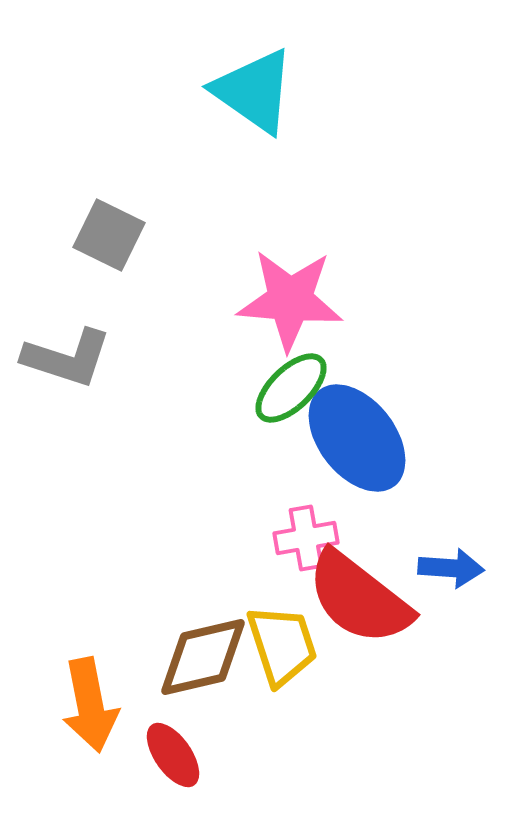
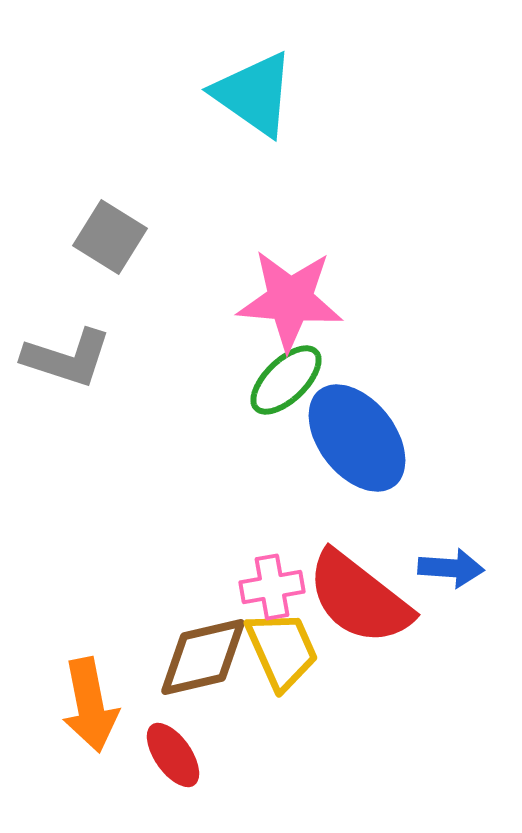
cyan triangle: moved 3 px down
gray square: moved 1 px right, 2 px down; rotated 6 degrees clockwise
green ellipse: moved 5 px left, 8 px up
pink cross: moved 34 px left, 49 px down
yellow trapezoid: moved 5 px down; rotated 6 degrees counterclockwise
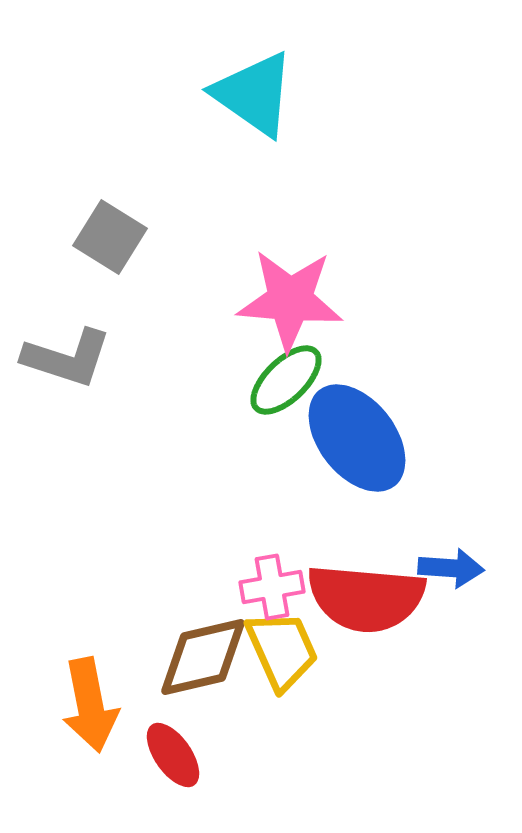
red semicircle: moved 7 px right; rotated 33 degrees counterclockwise
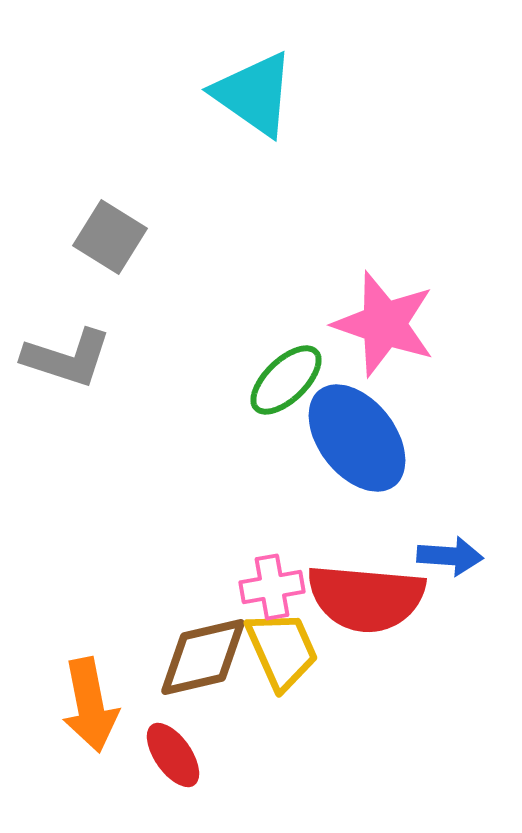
pink star: moved 94 px right, 24 px down; rotated 14 degrees clockwise
blue arrow: moved 1 px left, 12 px up
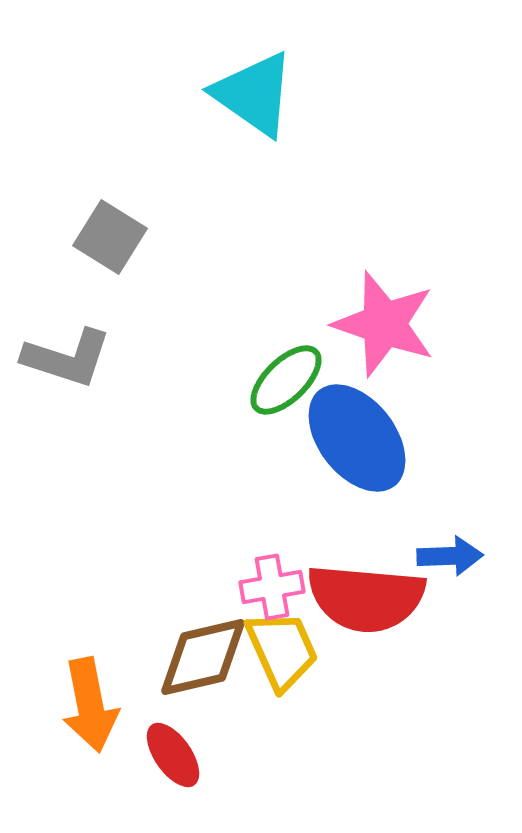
blue arrow: rotated 6 degrees counterclockwise
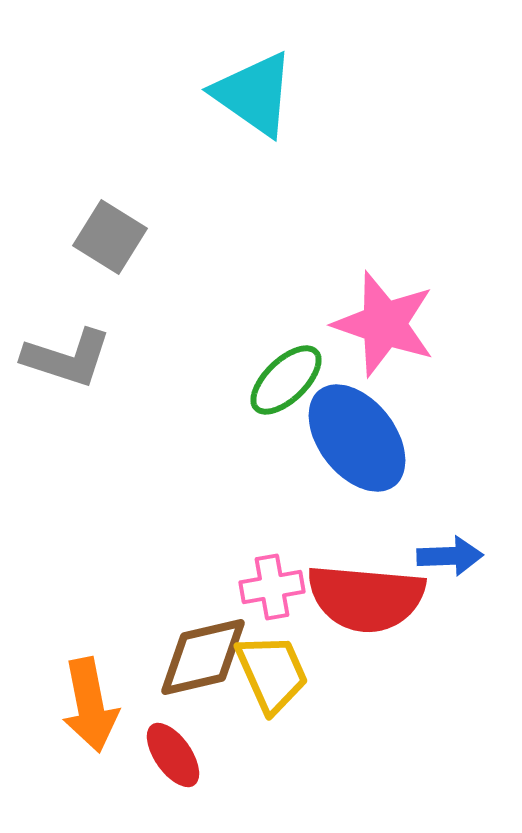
yellow trapezoid: moved 10 px left, 23 px down
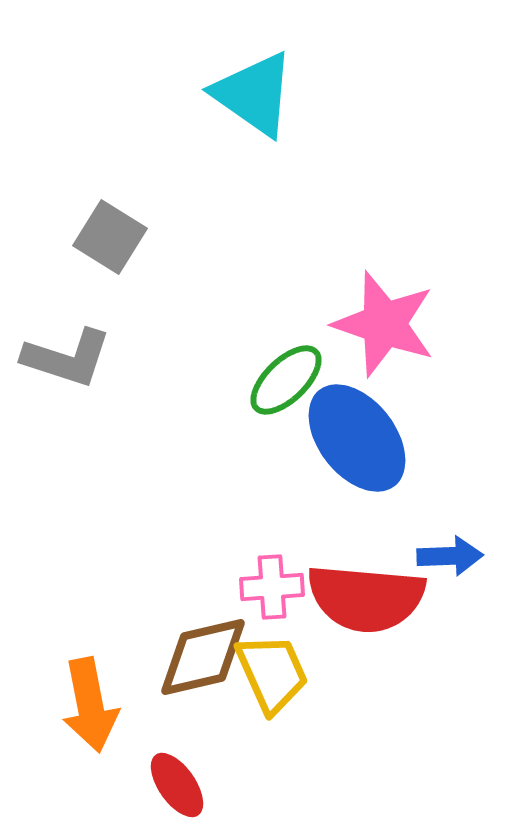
pink cross: rotated 6 degrees clockwise
red ellipse: moved 4 px right, 30 px down
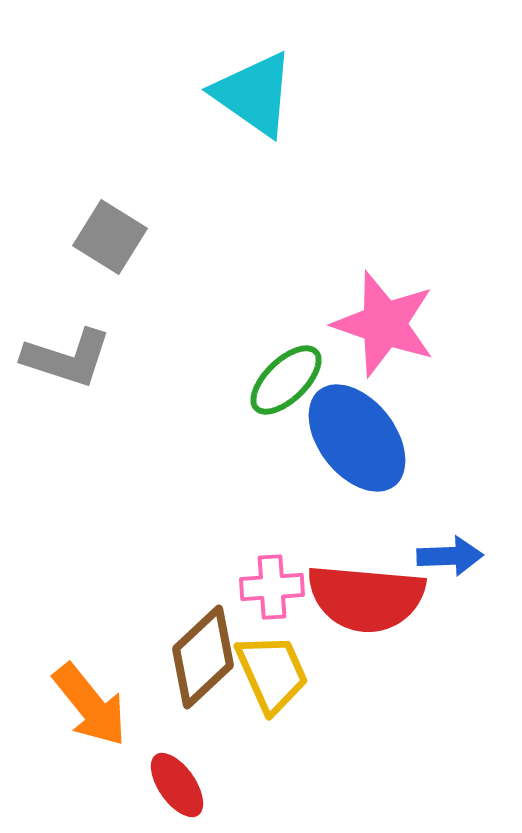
brown diamond: rotated 30 degrees counterclockwise
orange arrow: rotated 28 degrees counterclockwise
